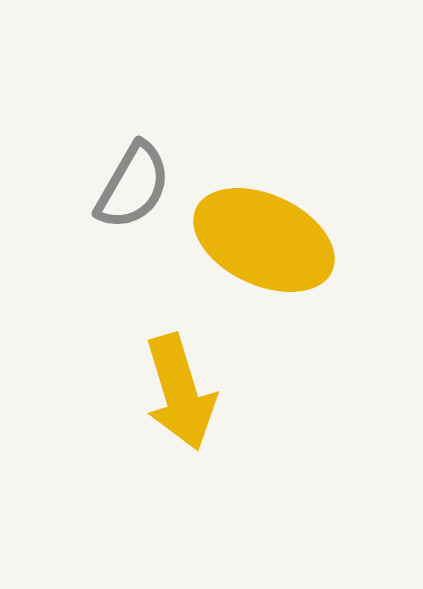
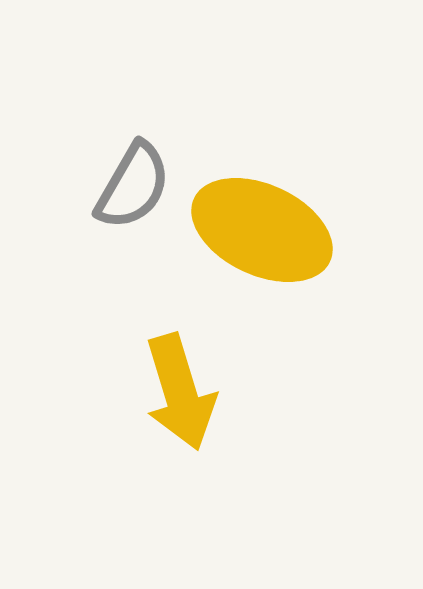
yellow ellipse: moved 2 px left, 10 px up
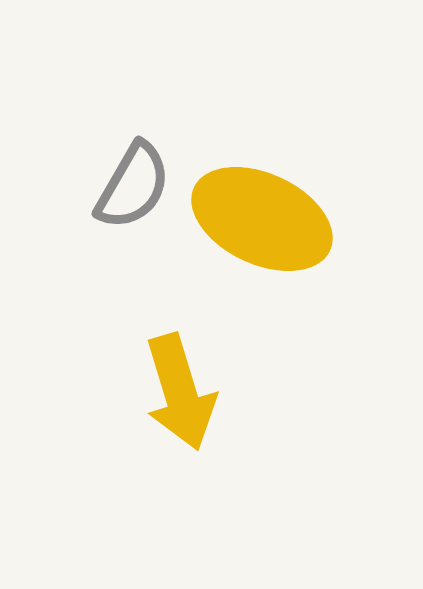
yellow ellipse: moved 11 px up
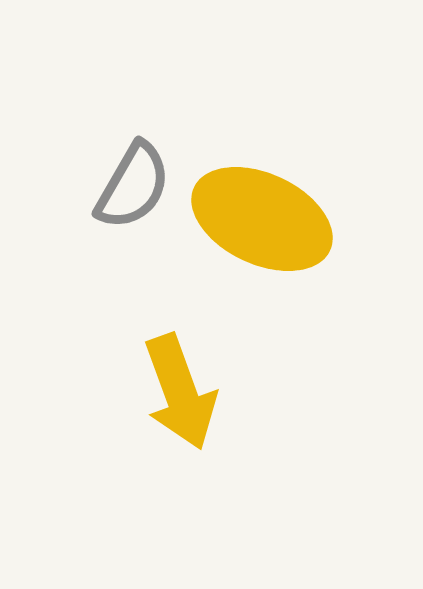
yellow arrow: rotated 3 degrees counterclockwise
